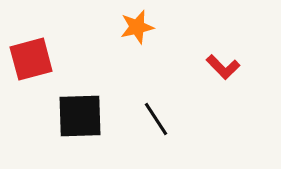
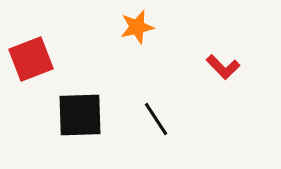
red square: rotated 6 degrees counterclockwise
black square: moved 1 px up
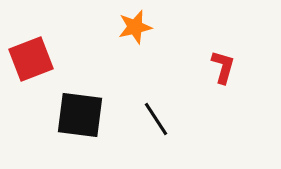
orange star: moved 2 px left
red L-shape: rotated 120 degrees counterclockwise
black square: rotated 9 degrees clockwise
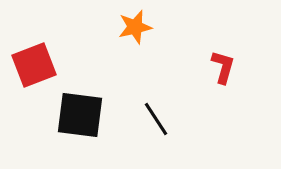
red square: moved 3 px right, 6 px down
